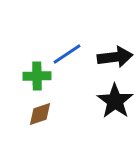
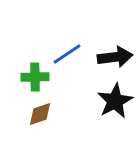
green cross: moved 2 px left, 1 px down
black star: rotated 9 degrees clockwise
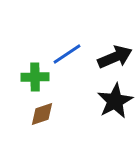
black arrow: rotated 16 degrees counterclockwise
brown diamond: moved 2 px right
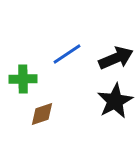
black arrow: moved 1 px right, 1 px down
green cross: moved 12 px left, 2 px down
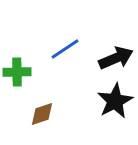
blue line: moved 2 px left, 5 px up
green cross: moved 6 px left, 7 px up
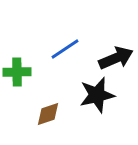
black star: moved 18 px left, 6 px up; rotated 15 degrees clockwise
brown diamond: moved 6 px right
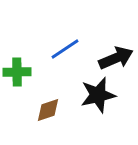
black star: moved 1 px right
brown diamond: moved 4 px up
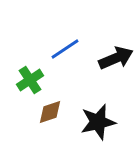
green cross: moved 13 px right, 8 px down; rotated 32 degrees counterclockwise
black star: moved 27 px down
brown diamond: moved 2 px right, 2 px down
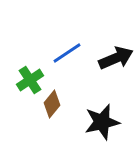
blue line: moved 2 px right, 4 px down
brown diamond: moved 2 px right, 8 px up; rotated 32 degrees counterclockwise
black star: moved 4 px right
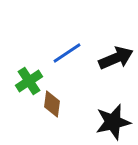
green cross: moved 1 px left, 1 px down
brown diamond: rotated 32 degrees counterclockwise
black star: moved 11 px right
